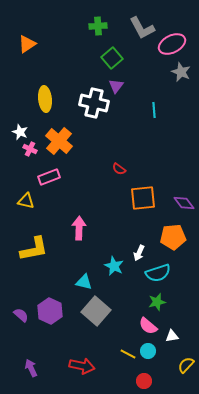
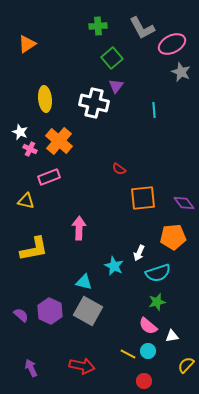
gray square: moved 8 px left; rotated 12 degrees counterclockwise
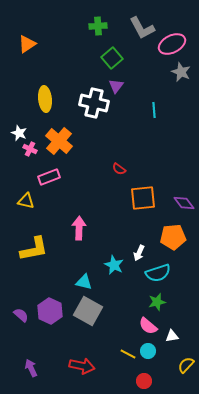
white star: moved 1 px left, 1 px down
cyan star: moved 1 px up
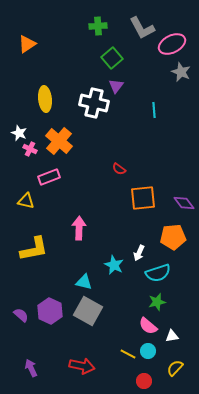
yellow semicircle: moved 11 px left, 3 px down
